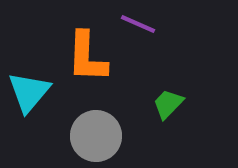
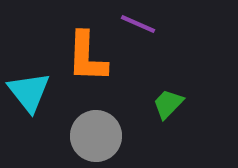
cyan triangle: rotated 18 degrees counterclockwise
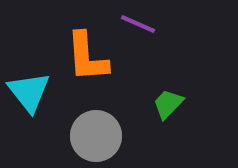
orange L-shape: rotated 6 degrees counterclockwise
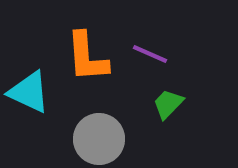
purple line: moved 12 px right, 30 px down
cyan triangle: rotated 27 degrees counterclockwise
gray circle: moved 3 px right, 3 px down
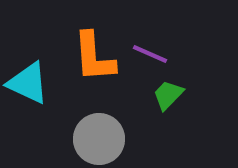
orange L-shape: moved 7 px right
cyan triangle: moved 1 px left, 9 px up
green trapezoid: moved 9 px up
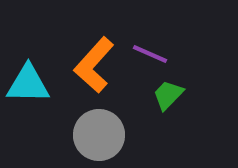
orange L-shape: moved 8 px down; rotated 46 degrees clockwise
cyan triangle: moved 1 px down; rotated 24 degrees counterclockwise
gray circle: moved 4 px up
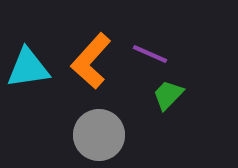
orange L-shape: moved 3 px left, 4 px up
cyan triangle: moved 16 px up; rotated 9 degrees counterclockwise
